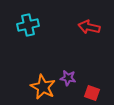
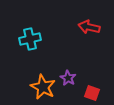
cyan cross: moved 2 px right, 14 px down
purple star: rotated 21 degrees clockwise
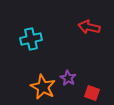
cyan cross: moved 1 px right
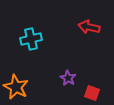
orange star: moved 27 px left
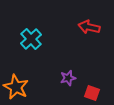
cyan cross: rotated 30 degrees counterclockwise
purple star: rotated 28 degrees clockwise
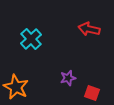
red arrow: moved 2 px down
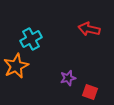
cyan cross: rotated 15 degrees clockwise
orange star: moved 21 px up; rotated 20 degrees clockwise
red square: moved 2 px left, 1 px up
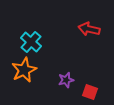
cyan cross: moved 3 px down; rotated 20 degrees counterclockwise
orange star: moved 8 px right, 4 px down
purple star: moved 2 px left, 2 px down
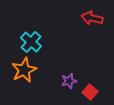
red arrow: moved 3 px right, 11 px up
purple star: moved 3 px right, 1 px down
red square: rotated 21 degrees clockwise
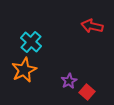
red arrow: moved 8 px down
purple star: rotated 14 degrees counterclockwise
red square: moved 3 px left
